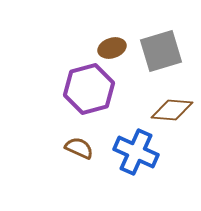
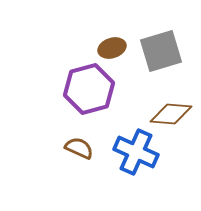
brown diamond: moved 1 px left, 4 px down
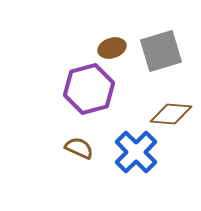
blue cross: rotated 21 degrees clockwise
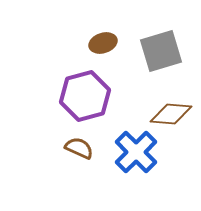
brown ellipse: moved 9 px left, 5 px up
purple hexagon: moved 4 px left, 7 px down
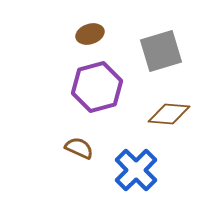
brown ellipse: moved 13 px left, 9 px up
purple hexagon: moved 12 px right, 9 px up
brown diamond: moved 2 px left
blue cross: moved 18 px down
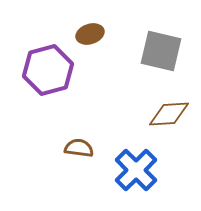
gray square: rotated 30 degrees clockwise
purple hexagon: moved 49 px left, 17 px up
brown diamond: rotated 9 degrees counterclockwise
brown semicircle: rotated 16 degrees counterclockwise
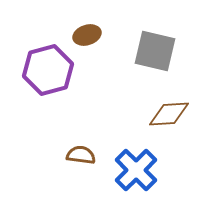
brown ellipse: moved 3 px left, 1 px down
gray square: moved 6 px left
brown semicircle: moved 2 px right, 7 px down
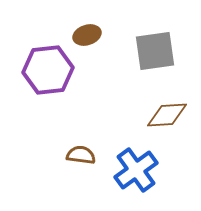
gray square: rotated 21 degrees counterclockwise
purple hexagon: rotated 9 degrees clockwise
brown diamond: moved 2 px left, 1 px down
blue cross: rotated 9 degrees clockwise
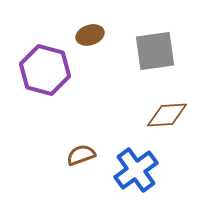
brown ellipse: moved 3 px right
purple hexagon: moved 3 px left; rotated 21 degrees clockwise
brown semicircle: rotated 28 degrees counterclockwise
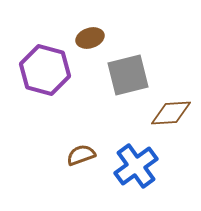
brown ellipse: moved 3 px down
gray square: moved 27 px left, 24 px down; rotated 6 degrees counterclockwise
brown diamond: moved 4 px right, 2 px up
blue cross: moved 4 px up
